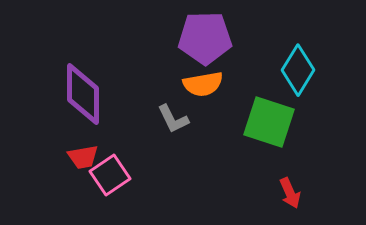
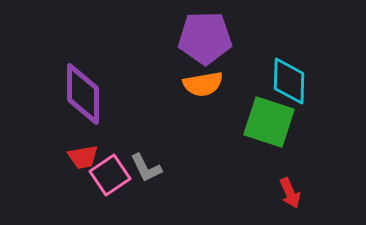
cyan diamond: moved 9 px left, 11 px down; rotated 30 degrees counterclockwise
gray L-shape: moved 27 px left, 49 px down
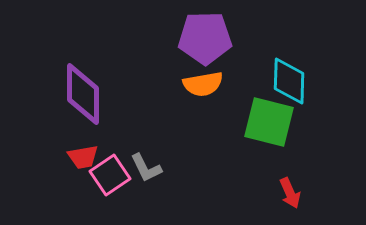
green square: rotated 4 degrees counterclockwise
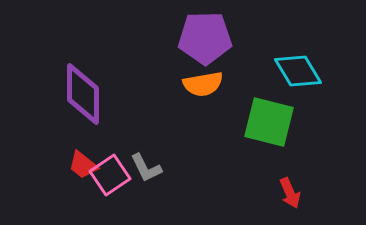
cyan diamond: moved 9 px right, 10 px up; rotated 33 degrees counterclockwise
red trapezoid: moved 8 px down; rotated 48 degrees clockwise
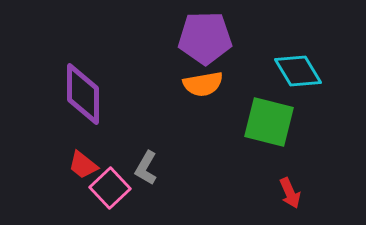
gray L-shape: rotated 56 degrees clockwise
pink square: moved 13 px down; rotated 9 degrees counterclockwise
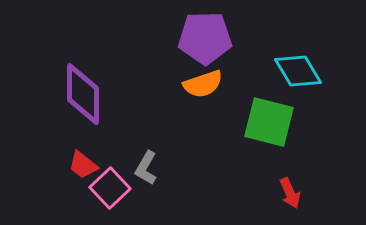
orange semicircle: rotated 9 degrees counterclockwise
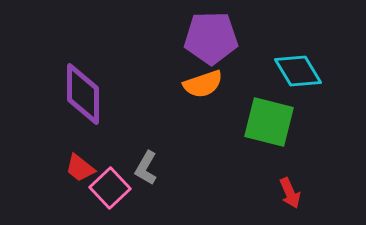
purple pentagon: moved 6 px right
red trapezoid: moved 3 px left, 3 px down
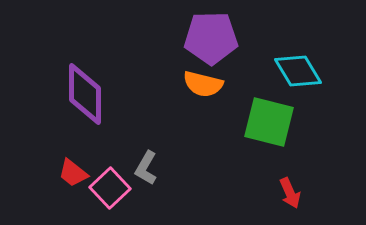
orange semicircle: rotated 33 degrees clockwise
purple diamond: moved 2 px right
red trapezoid: moved 7 px left, 5 px down
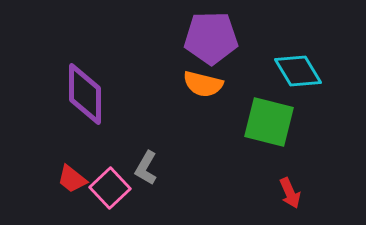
red trapezoid: moved 1 px left, 6 px down
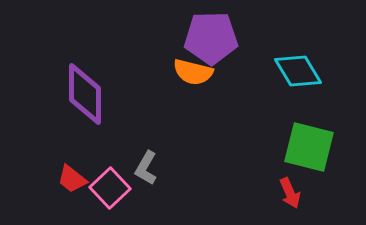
orange semicircle: moved 10 px left, 12 px up
green square: moved 40 px right, 25 px down
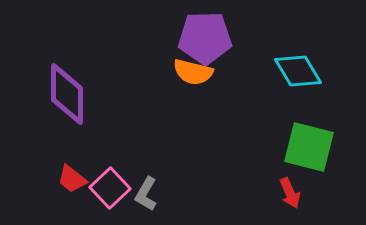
purple pentagon: moved 6 px left
purple diamond: moved 18 px left
gray L-shape: moved 26 px down
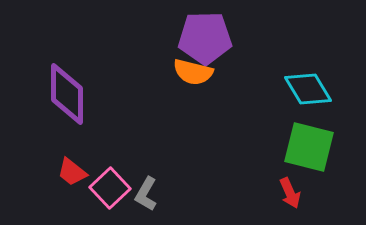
cyan diamond: moved 10 px right, 18 px down
red trapezoid: moved 7 px up
